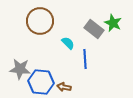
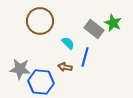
blue line: moved 2 px up; rotated 18 degrees clockwise
brown arrow: moved 1 px right, 20 px up
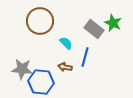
cyan semicircle: moved 2 px left
gray star: moved 2 px right
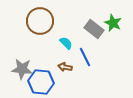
blue line: rotated 42 degrees counterclockwise
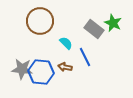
blue hexagon: moved 10 px up
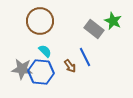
green star: moved 2 px up
cyan semicircle: moved 21 px left, 8 px down
brown arrow: moved 5 px right, 1 px up; rotated 136 degrees counterclockwise
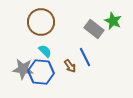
brown circle: moved 1 px right, 1 px down
gray star: moved 1 px right
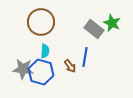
green star: moved 1 px left, 2 px down
cyan semicircle: rotated 48 degrees clockwise
blue line: rotated 36 degrees clockwise
blue hexagon: rotated 10 degrees clockwise
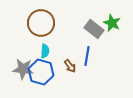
brown circle: moved 1 px down
blue line: moved 2 px right, 1 px up
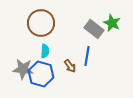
blue hexagon: moved 2 px down
